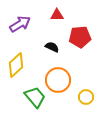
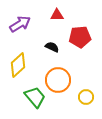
yellow diamond: moved 2 px right
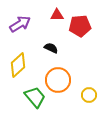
red pentagon: moved 11 px up
black semicircle: moved 1 px left, 1 px down
yellow circle: moved 3 px right, 2 px up
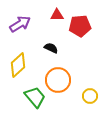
yellow circle: moved 1 px right, 1 px down
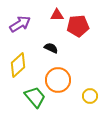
red pentagon: moved 2 px left
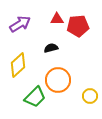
red triangle: moved 4 px down
black semicircle: rotated 40 degrees counterclockwise
green trapezoid: rotated 85 degrees clockwise
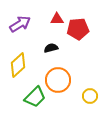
red pentagon: moved 3 px down
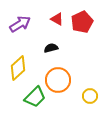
red triangle: rotated 32 degrees clockwise
red pentagon: moved 4 px right, 7 px up; rotated 20 degrees counterclockwise
yellow diamond: moved 3 px down
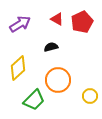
black semicircle: moved 1 px up
green trapezoid: moved 1 px left, 3 px down
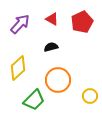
red triangle: moved 5 px left
purple arrow: rotated 15 degrees counterclockwise
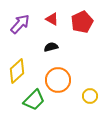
yellow diamond: moved 1 px left, 3 px down
